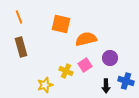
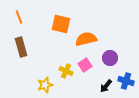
black arrow: rotated 40 degrees clockwise
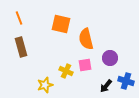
orange line: moved 1 px down
orange semicircle: rotated 90 degrees counterclockwise
pink square: rotated 24 degrees clockwise
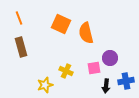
orange square: rotated 12 degrees clockwise
orange semicircle: moved 6 px up
pink square: moved 9 px right, 3 px down
blue cross: rotated 28 degrees counterclockwise
black arrow: rotated 32 degrees counterclockwise
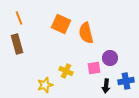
brown rectangle: moved 4 px left, 3 px up
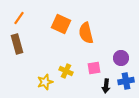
orange line: rotated 56 degrees clockwise
purple circle: moved 11 px right
yellow star: moved 3 px up
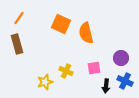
blue cross: moved 1 px left; rotated 35 degrees clockwise
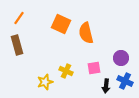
brown rectangle: moved 1 px down
